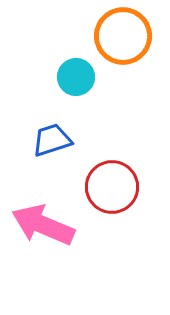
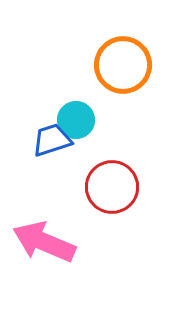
orange circle: moved 29 px down
cyan circle: moved 43 px down
pink arrow: moved 1 px right, 17 px down
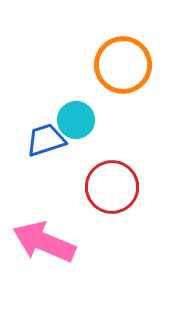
blue trapezoid: moved 6 px left
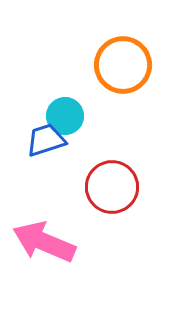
cyan circle: moved 11 px left, 4 px up
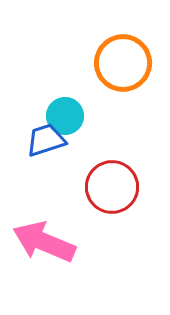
orange circle: moved 2 px up
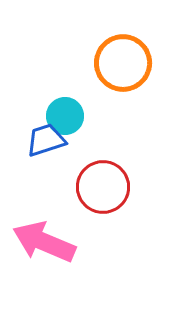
red circle: moved 9 px left
